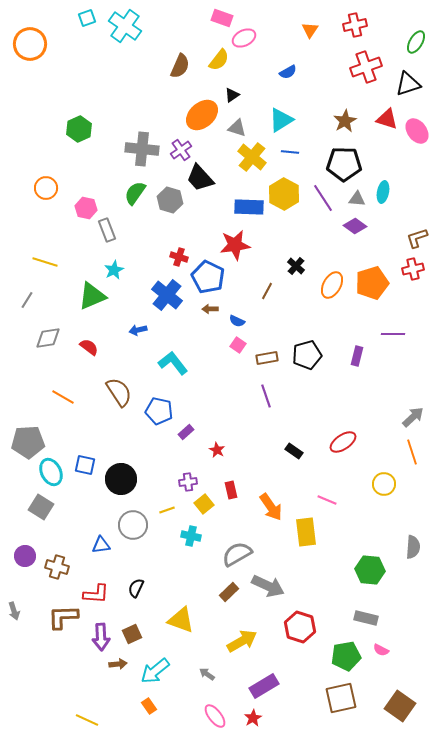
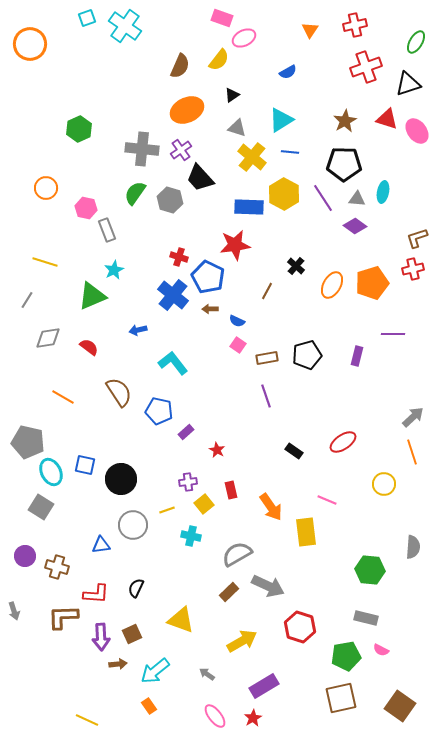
orange ellipse at (202, 115): moved 15 px left, 5 px up; rotated 16 degrees clockwise
blue cross at (167, 295): moved 6 px right
gray pentagon at (28, 442): rotated 16 degrees clockwise
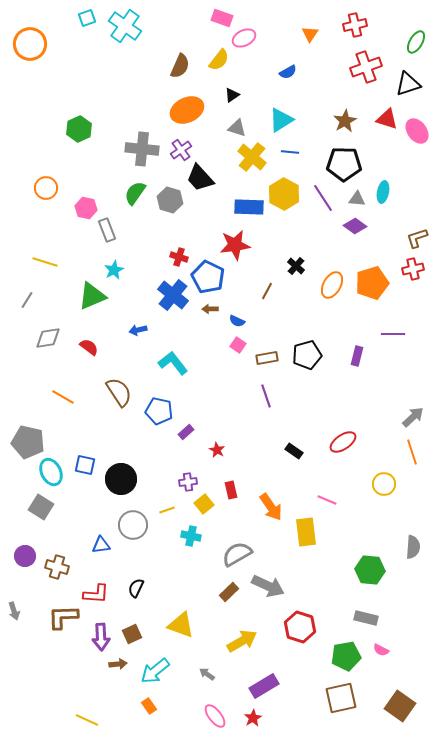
orange triangle at (310, 30): moved 4 px down
yellow triangle at (181, 620): moved 5 px down
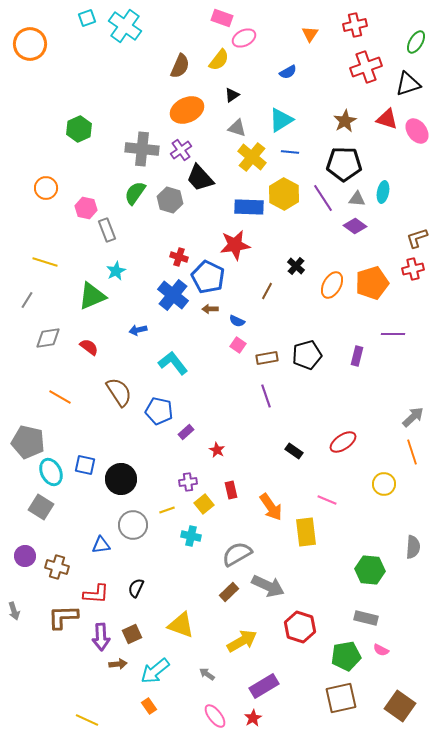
cyan star at (114, 270): moved 2 px right, 1 px down
orange line at (63, 397): moved 3 px left
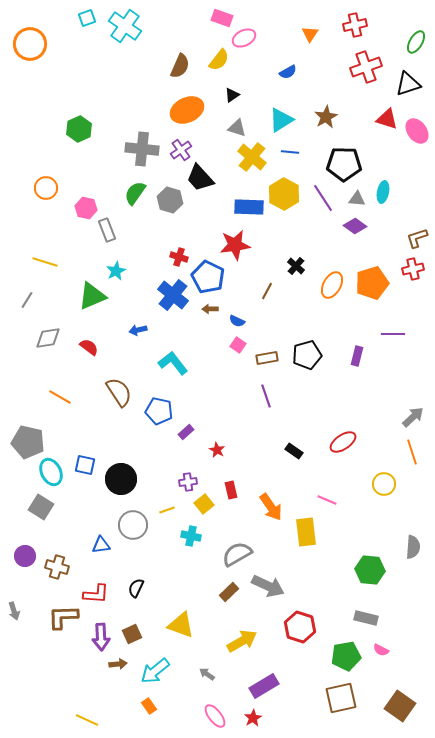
brown star at (345, 121): moved 19 px left, 4 px up
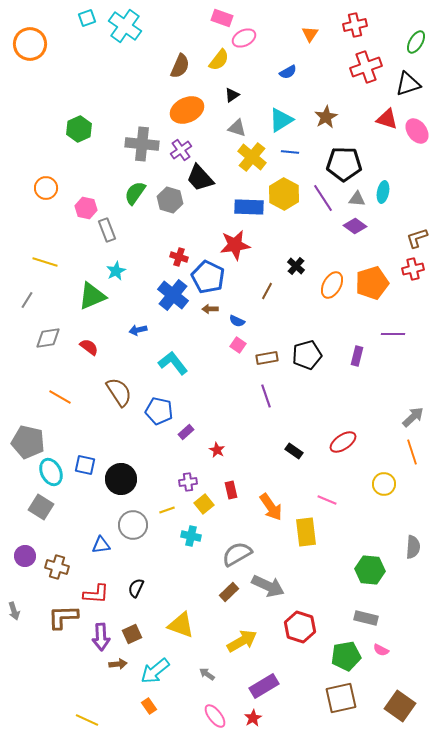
gray cross at (142, 149): moved 5 px up
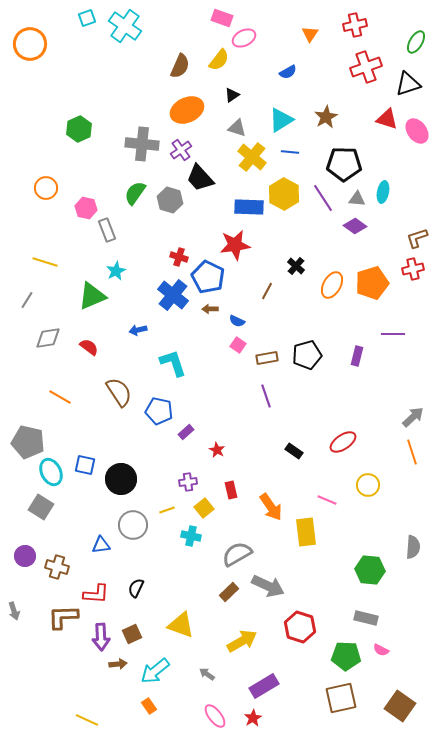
cyan L-shape at (173, 363): rotated 20 degrees clockwise
yellow circle at (384, 484): moved 16 px left, 1 px down
yellow square at (204, 504): moved 4 px down
green pentagon at (346, 656): rotated 12 degrees clockwise
